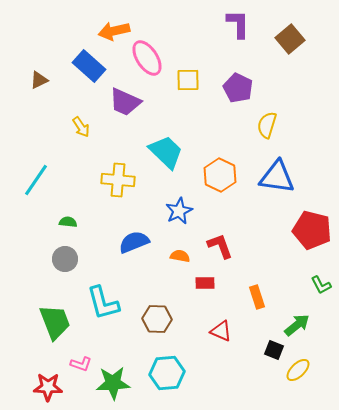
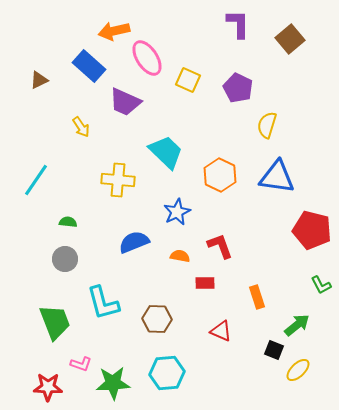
yellow square: rotated 25 degrees clockwise
blue star: moved 2 px left, 1 px down
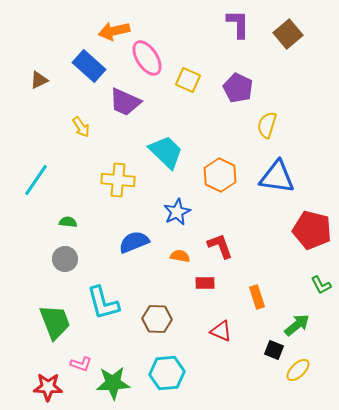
brown square: moved 2 px left, 5 px up
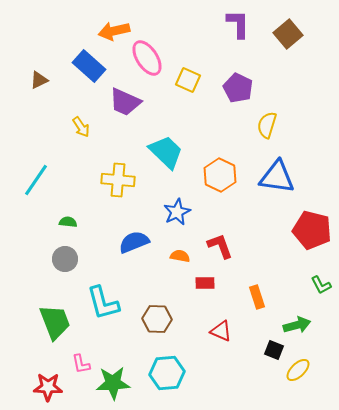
green arrow: rotated 24 degrees clockwise
pink L-shape: rotated 60 degrees clockwise
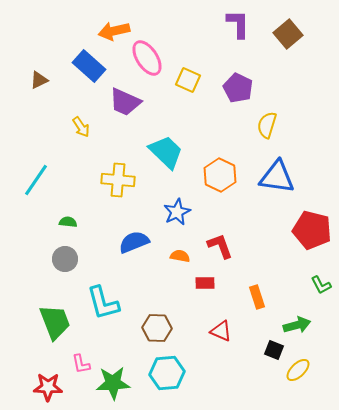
brown hexagon: moved 9 px down
